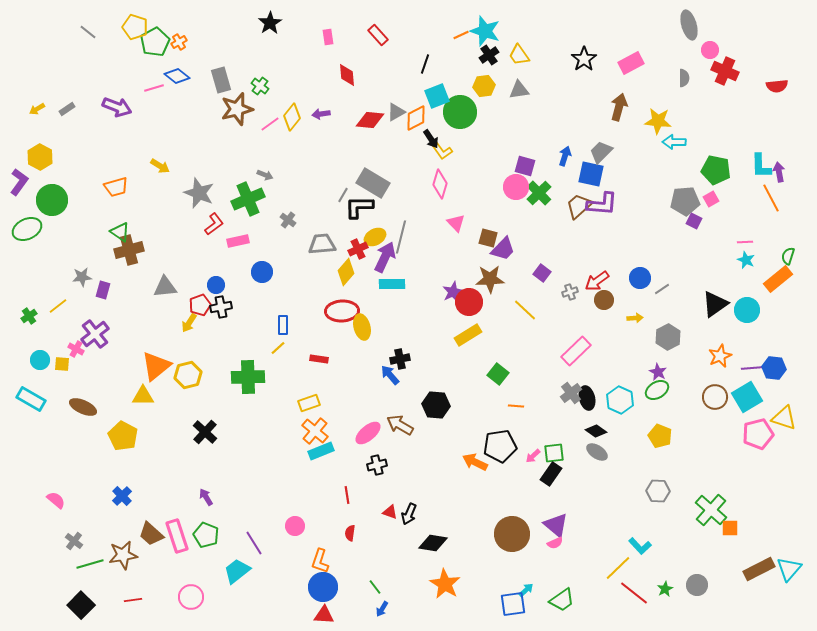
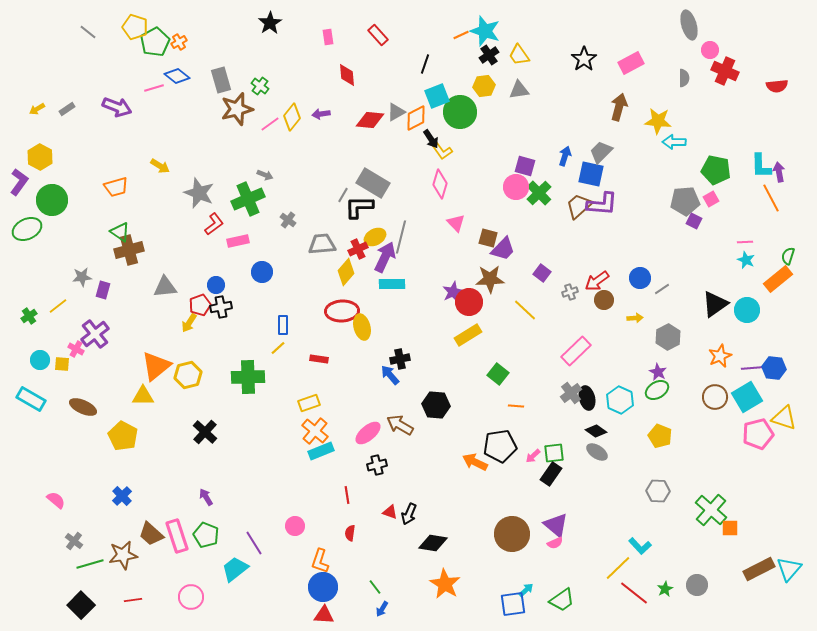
cyan trapezoid at (237, 571): moved 2 px left, 2 px up
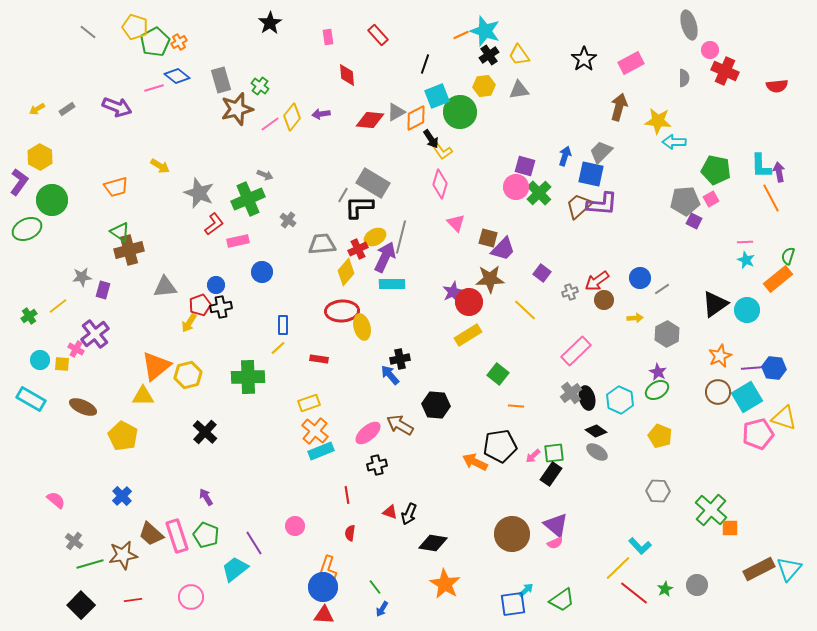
gray hexagon at (668, 337): moved 1 px left, 3 px up
brown circle at (715, 397): moved 3 px right, 5 px up
orange L-shape at (320, 561): moved 8 px right, 7 px down
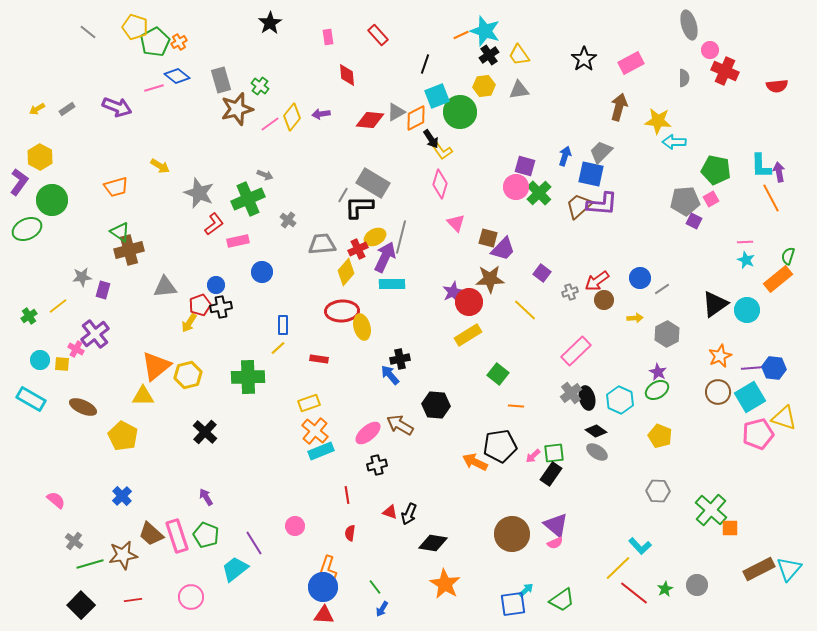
cyan square at (747, 397): moved 3 px right
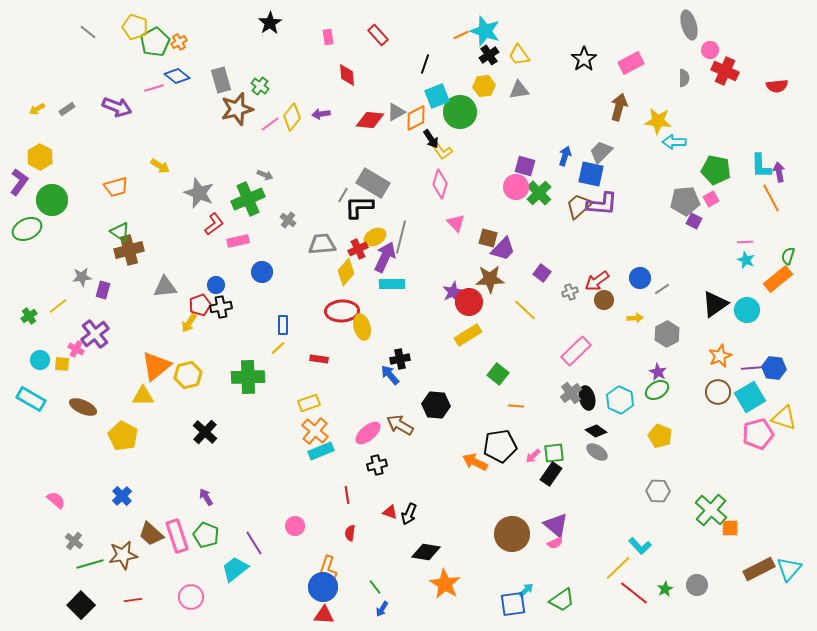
black diamond at (433, 543): moved 7 px left, 9 px down
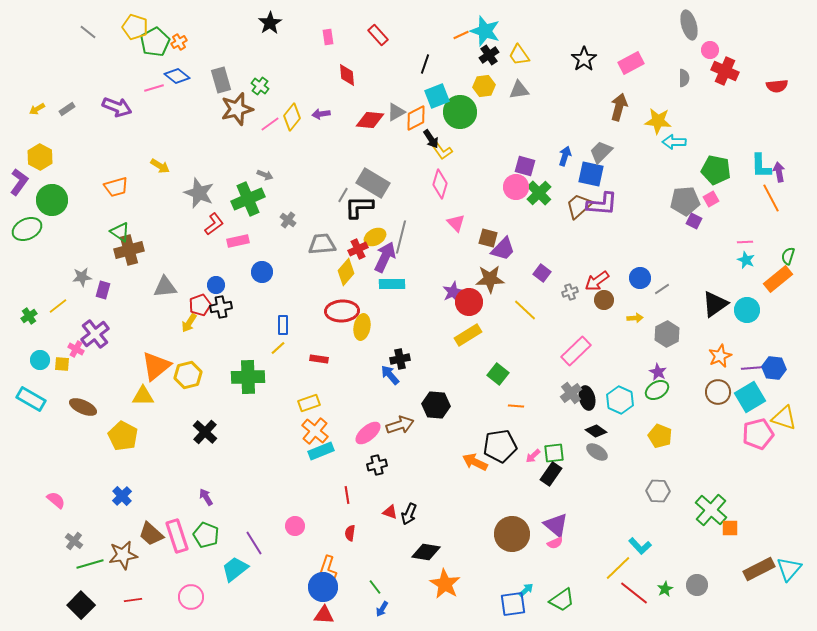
yellow ellipse at (362, 327): rotated 25 degrees clockwise
brown arrow at (400, 425): rotated 132 degrees clockwise
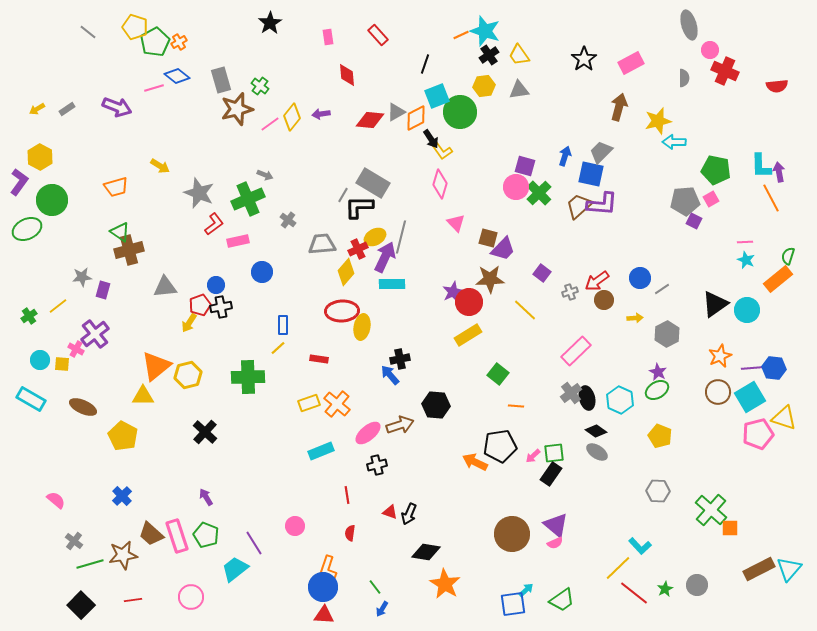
yellow star at (658, 121): rotated 20 degrees counterclockwise
orange cross at (315, 431): moved 22 px right, 27 px up
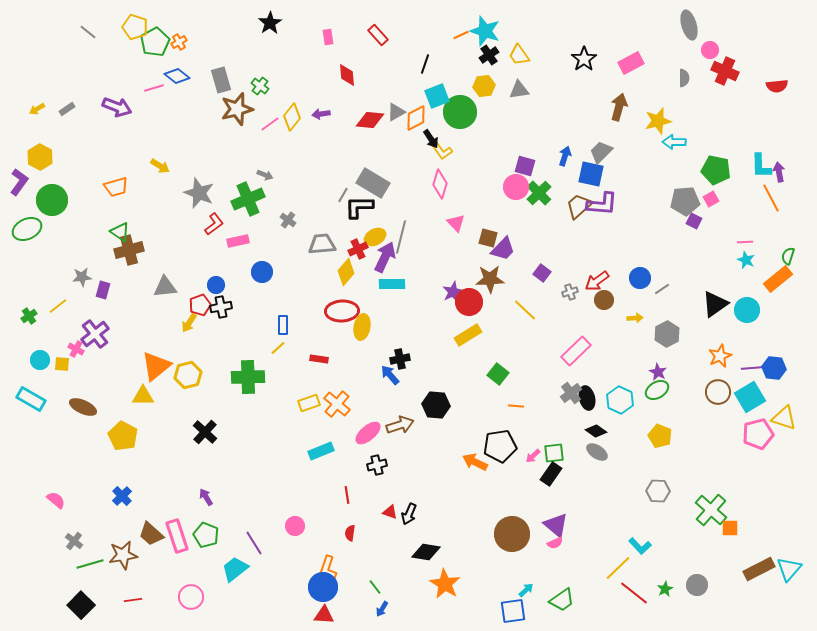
blue square at (513, 604): moved 7 px down
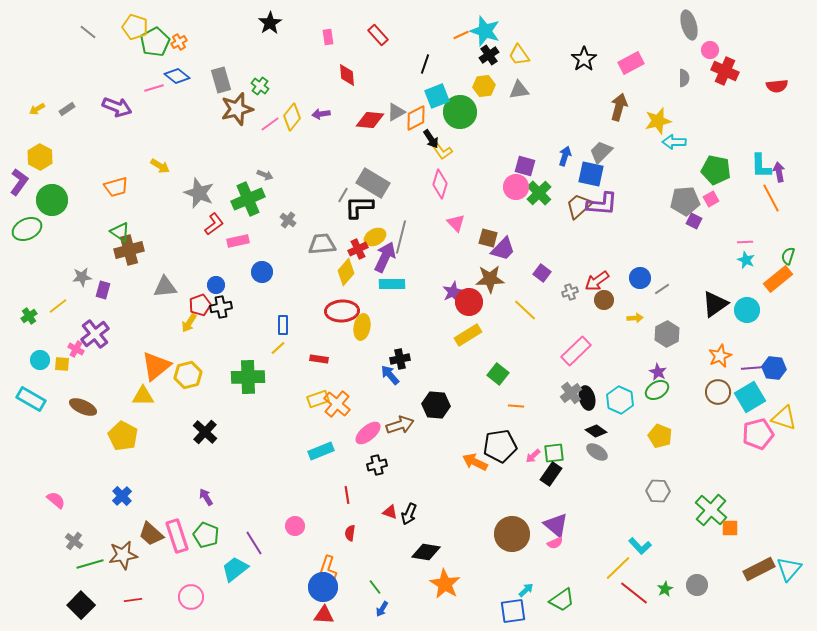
yellow rectangle at (309, 403): moved 9 px right, 4 px up
